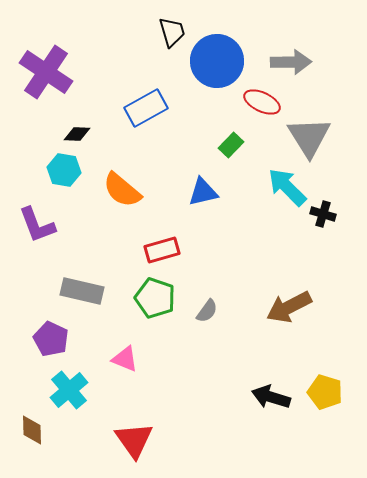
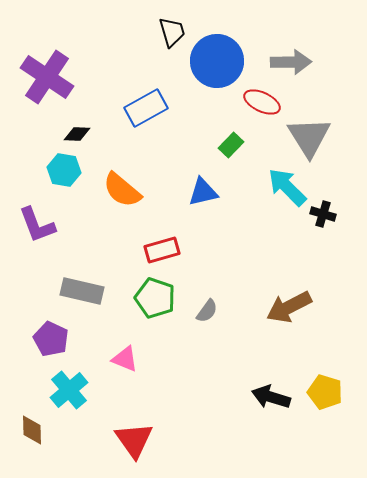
purple cross: moved 1 px right, 5 px down
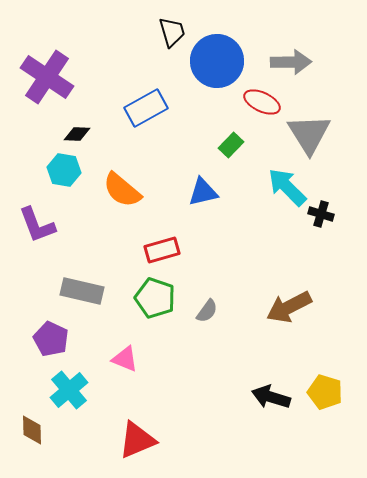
gray triangle: moved 3 px up
black cross: moved 2 px left
red triangle: moved 3 px right; rotated 42 degrees clockwise
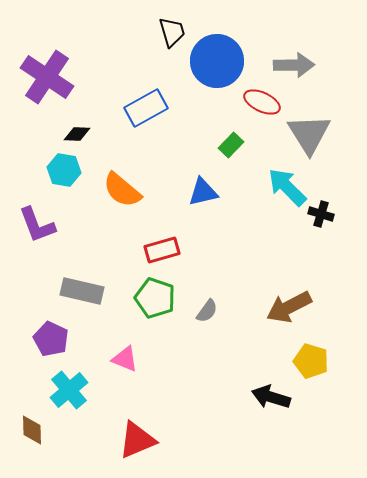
gray arrow: moved 3 px right, 3 px down
yellow pentagon: moved 14 px left, 31 px up
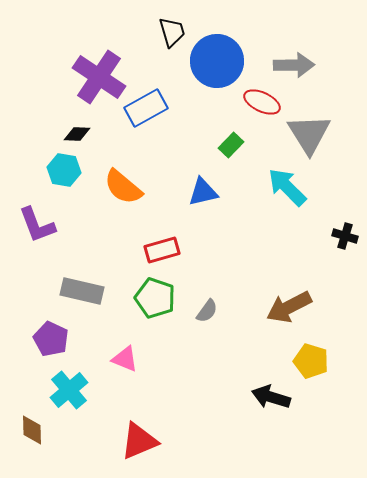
purple cross: moved 52 px right
orange semicircle: moved 1 px right, 3 px up
black cross: moved 24 px right, 22 px down
red triangle: moved 2 px right, 1 px down
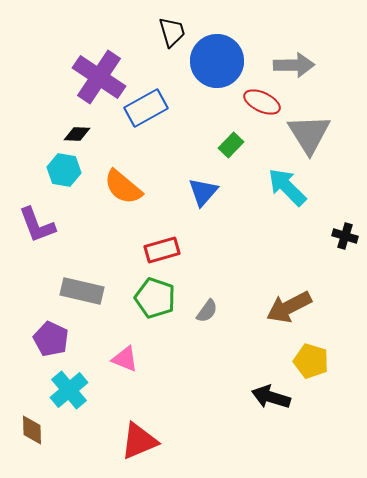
blue triangle: rotated 36 degrees counterclockwise
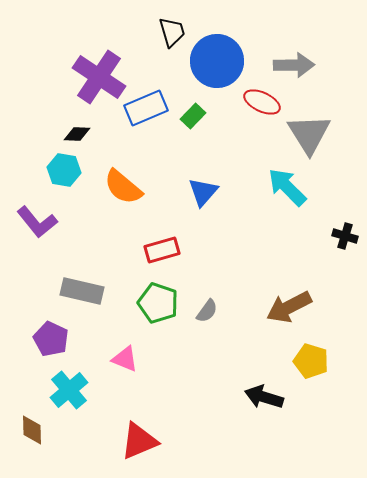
blue rectangle: rotated 6 degrees clockwise
green rectangle: moved 38 px left, 29 px up
purple L-shape: moved 3 px up; rotated 18 degrees counterclockwise
green pentagon: moved 3 px right, 5 px down
black arrow: moved 7 px left
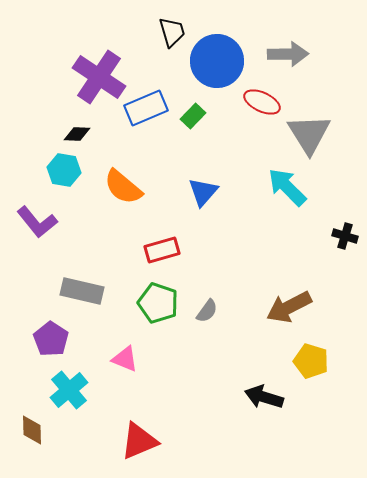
gray arrow: moved 6 px left, 11 px up
purple pentagon: rotated 8 degrees clockwise
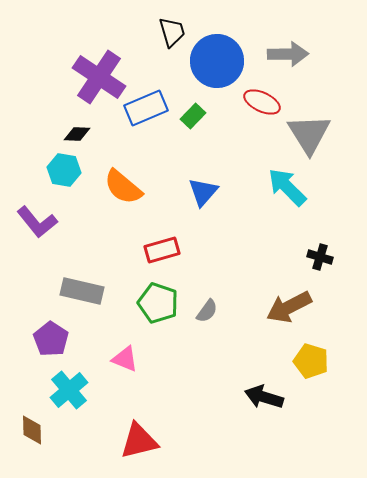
black cross: moved 25 px left, 21 px down
red triangle: rotated 9 degrees clockwise
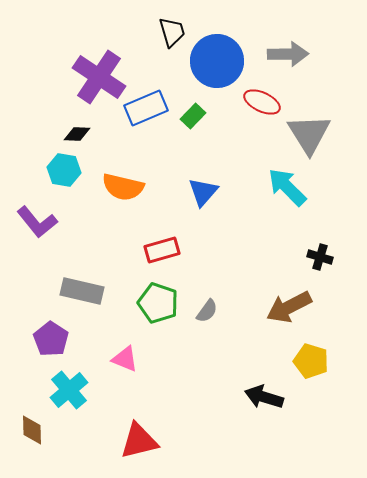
orange semicircle: rotated 27 degrees counterclockwise
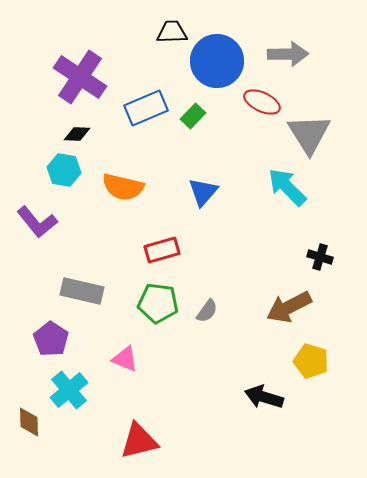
black trapezoid: rotated 76 degrees counterclockwise
purple cross: moved 19 px left
green pentagon: rotated 12 degrees counterclockwise
brown diamond: moved 3 px left, 8 px up
